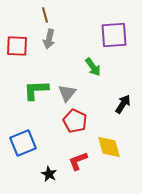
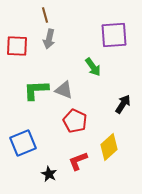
gray triangle: moved 3 px left, 3 px up; rotated 48 degrees counterclockwise
yellow diamond: rotated 64 degrees clockwise
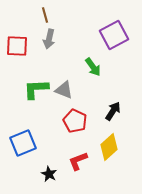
purple square: rotated 24 degrees counterclockwise
green L-shape: moved 1 px up
black arrow: moved 10 px left, 7 px down
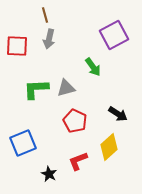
gray triangle: moved 2 px right, 2 px up; rotated 36 degrees counterclockwise
black arrow: moved 5 px right, 3 px down; rotated 90 degrees clockwise
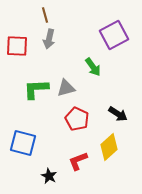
red pentagon: moved 2 px right, 2 px up
blue square: rotated 36 degrees clockwise
black star: moved 2 px down
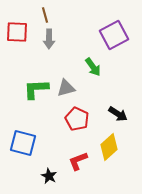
gray arrow: rotated 12 degrees counterclockwise
red square: moved 14 px up
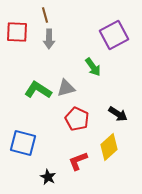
green L-shape: moved 2 px right, 1 px down; rotated 36 degrees clockwise
black star: moved 1 px left, 1 px down
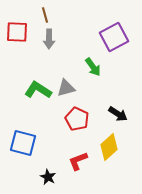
purple square: moved 2 px down
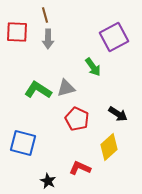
gray arrow: moved 1 px left
red L-shape: moved 2 px right, 7 px down; rotated 45 degrees clockwise
black star: moved 4 px down
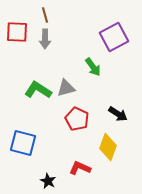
gray arrow: moved 3 px left
yellow diamond: moved 1 px left; rotated 28 degrees counterclockwise
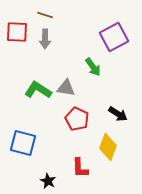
brown line: rotated 56 degrees counterclockwise
gray triangle: rotated 24 degrees clockwise
red L-shape: rotated 115 degrees counterclockwise
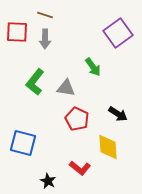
purple square: moved 4 px right, 4 px up; rotated 8 degrees counterclockwise
green L-shape: moved 3 px left, 8 px up; rotated 84 degrees counterclockwise
yellow diamond: rotated 24 degrees counterclockwise
red L-shape: rotated 50 degrees counterclockwise
